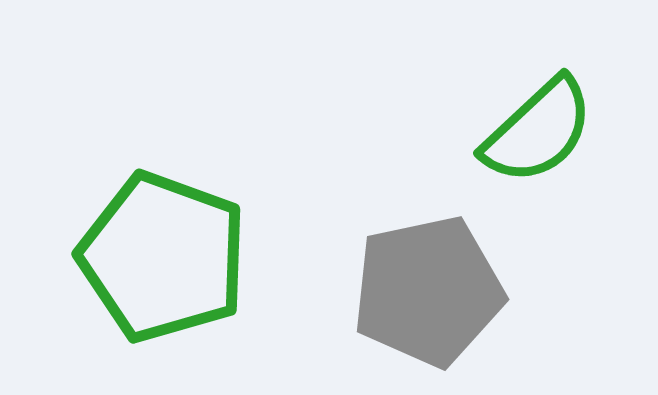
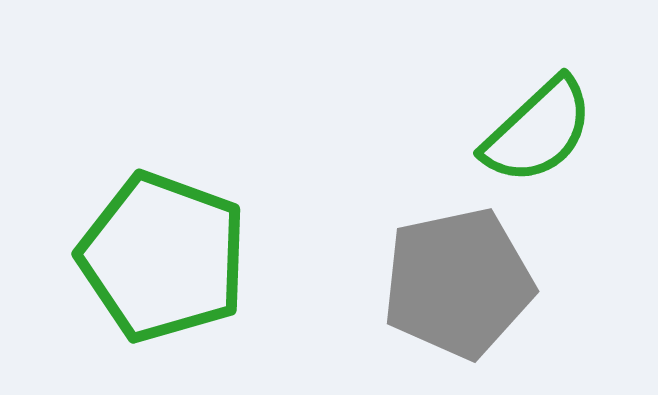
gray pentagon: moved 30 px right, 8 px up
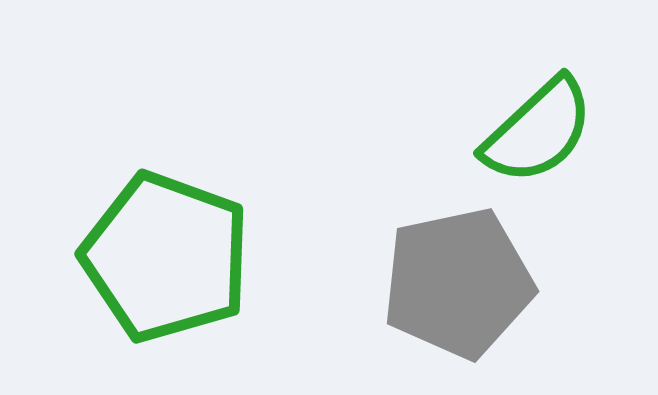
green pentagon: moved 3 px right
